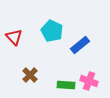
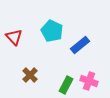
green rectangle: rotated 66 degrees counterclockwise
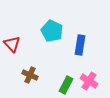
red triangle: moved 2 px left, 7 px down
blue rectangle: rotated 42 degrees counterclockwise
brown cross: rotated 21 degrees counterclockwise
pink cross: rotated 12 degrees clockwise
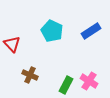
blue rectangle: moved 11 px right, 14 px up; rotated 48 degrees clockwise
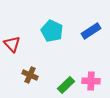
pink cross: moved 2 px right; rotated 30 degrees counterclockwise
green rectangle: rotated 18 degrees clockwise
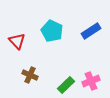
red triangle: moved 5 px right, 3 px up
pink cross: rotated 24 degrees counterclockwise
